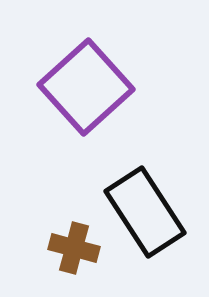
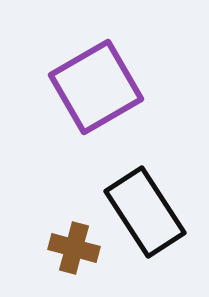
purple square: moved 10 px right; rotated 12 degrees clockwise
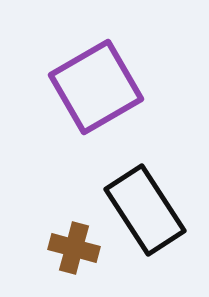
black rectangle: moved 2 px up
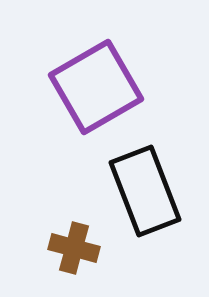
black rectangle: moved 19 px up; rotated 12 degrees clockwise
